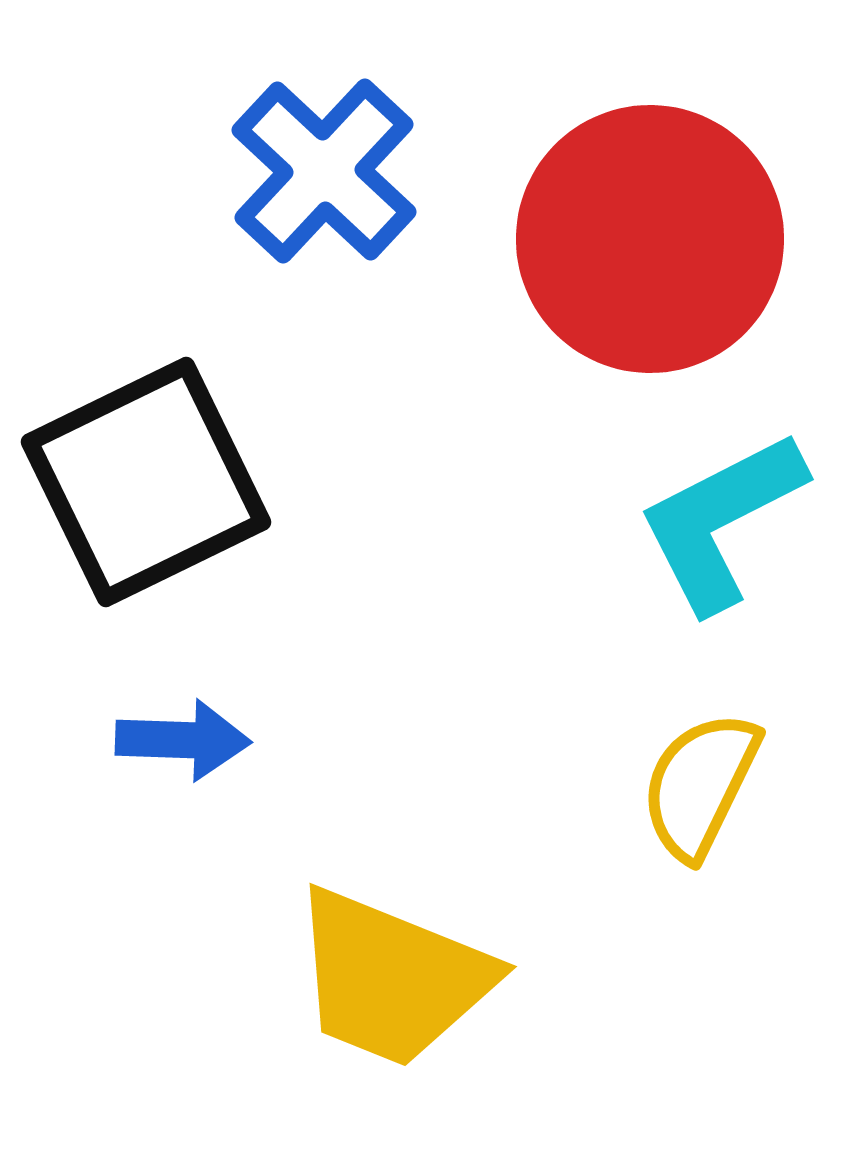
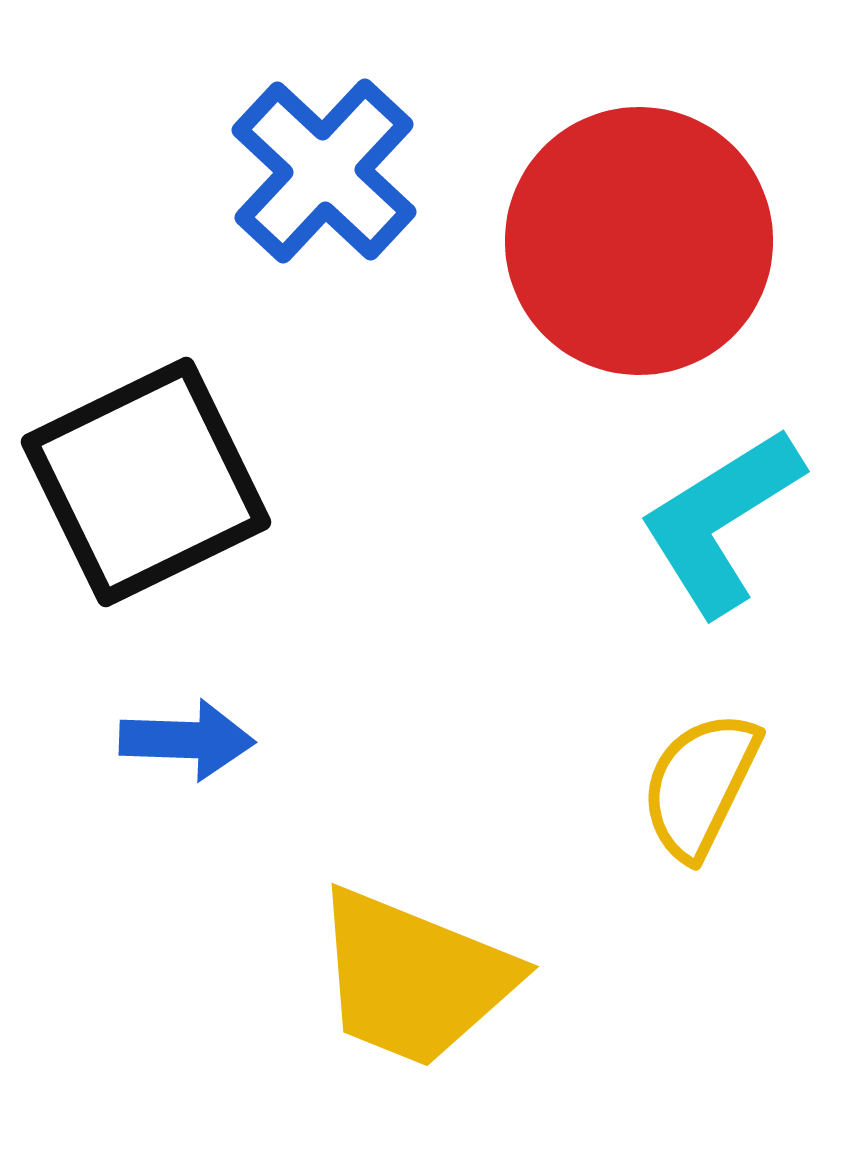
red circle: moved 11 px left, 2 px down
cyan L-shape: rotated 5 degrees counterclockwise
blue arrow: moved 4 px right
yellow trapezoid: moved 22 px right
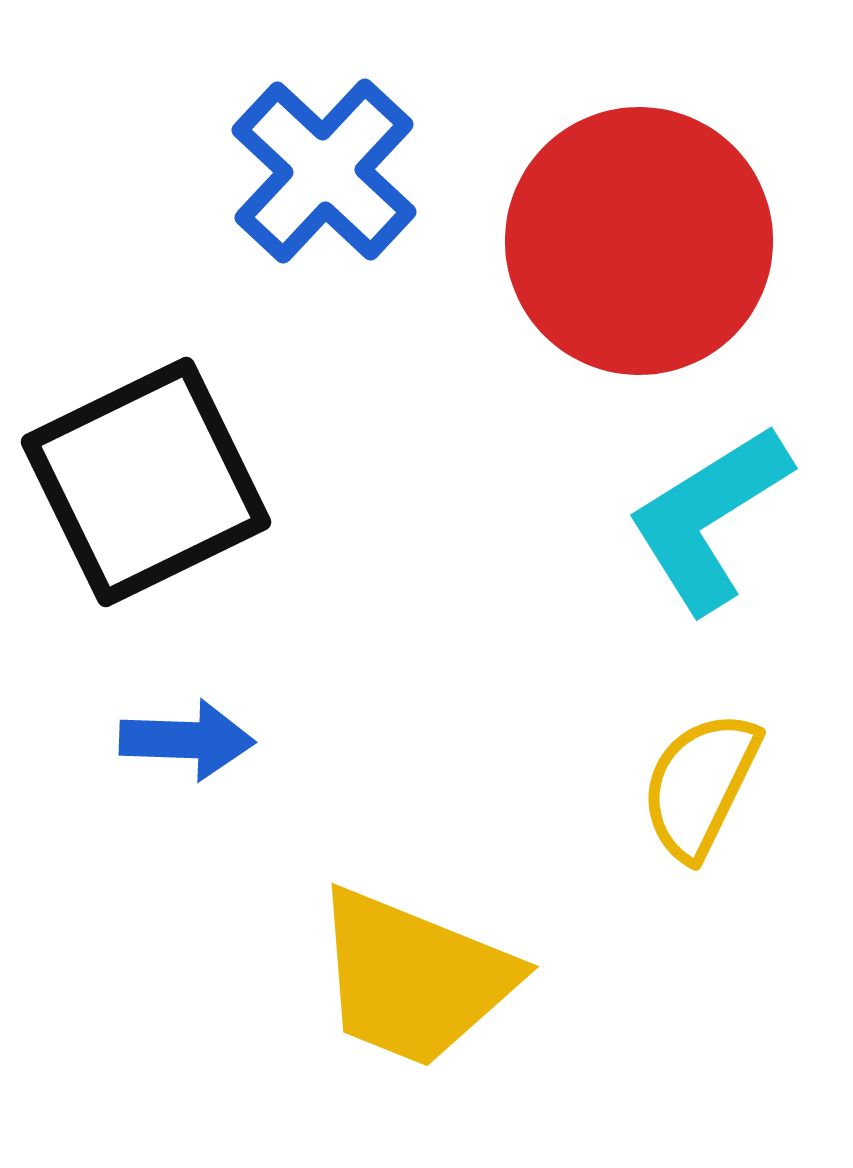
cyan L-shape: moved 12 px left, 3 px up
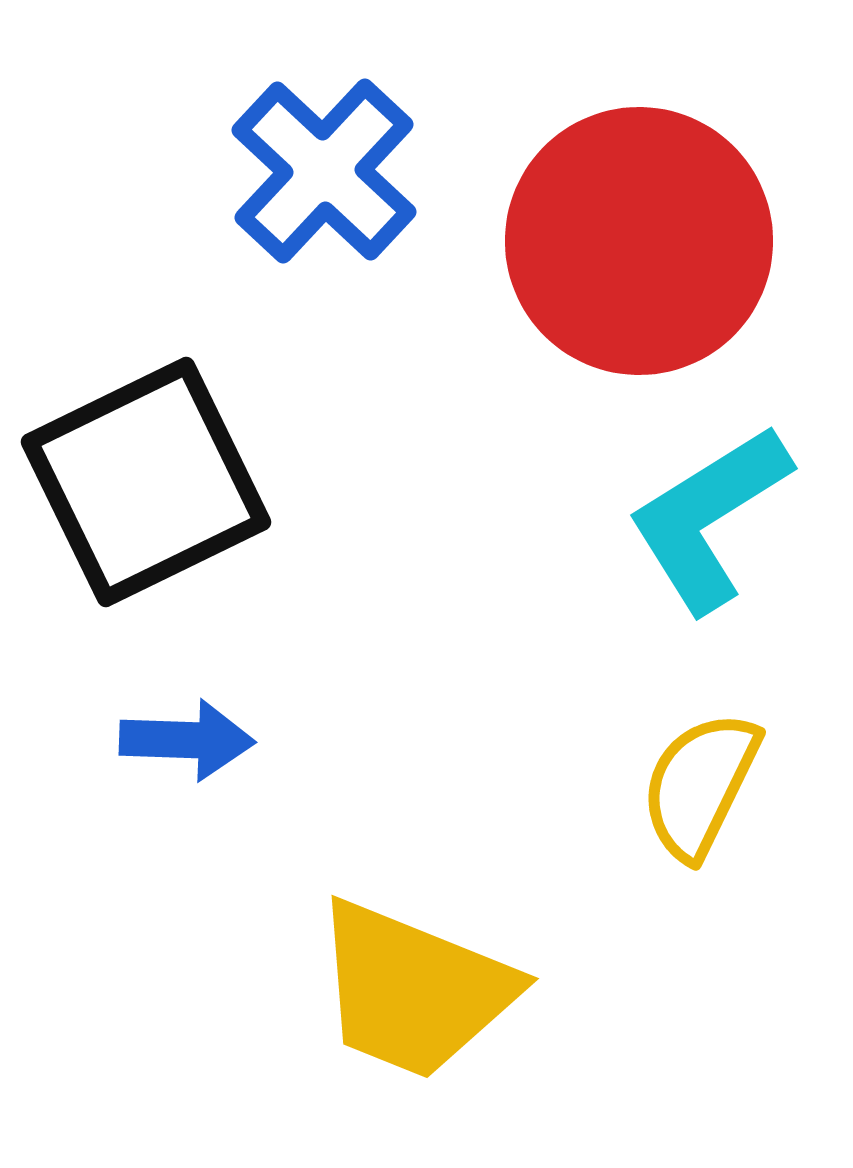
yellow trapezoid: moved 12 px down
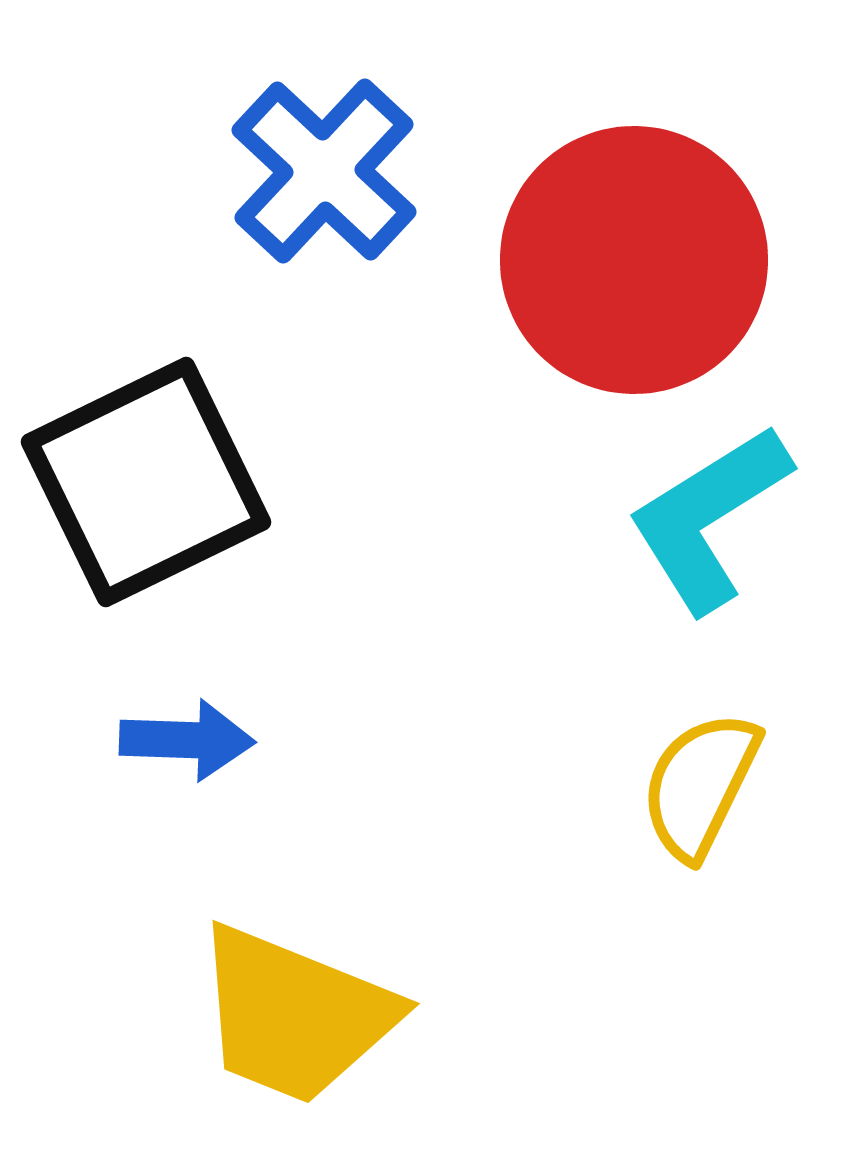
red circle: moved 5 px left, 19 px down
yellow trapezoid: moved 119 px left, 25 px down
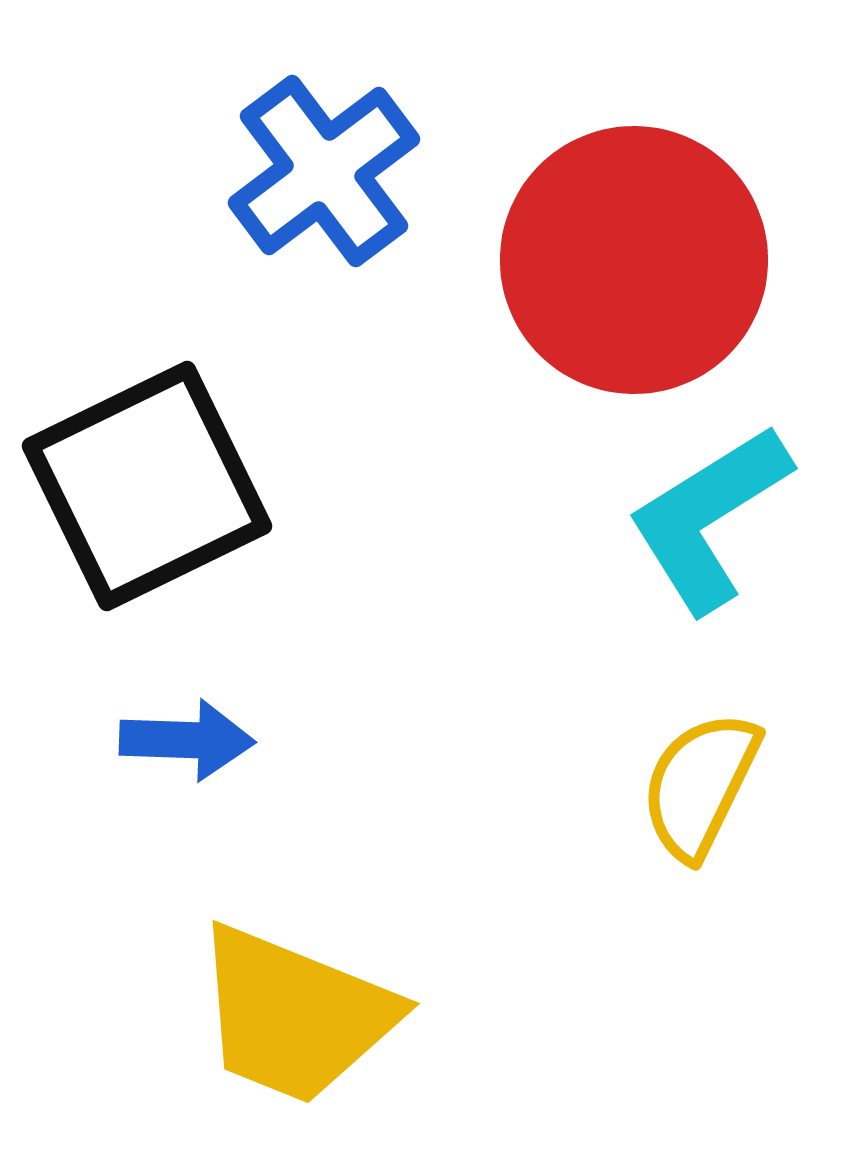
blue cross: rotated 10 degrees clockwise
black square: moved 1 px right, 4 px down
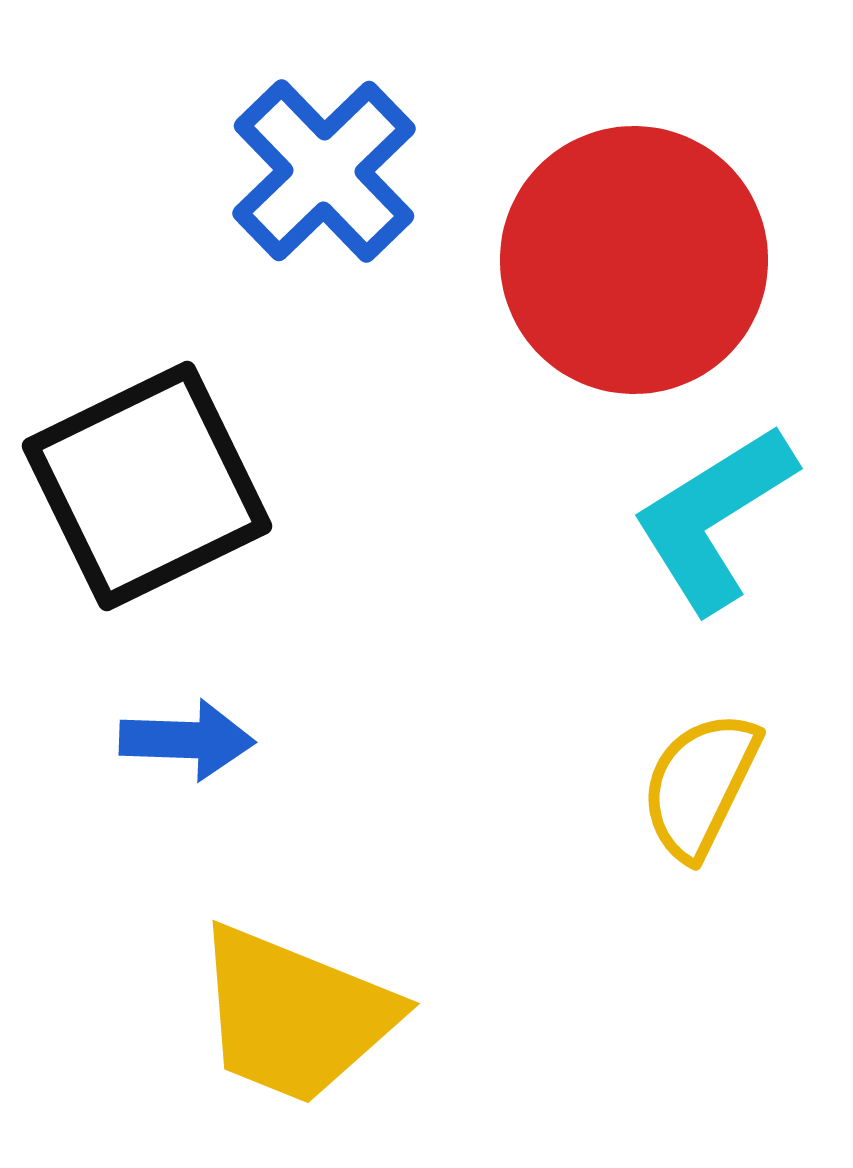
blue cross: rotated 7 degrees counterclockwise
cyan L-shape: moved 5 px right
